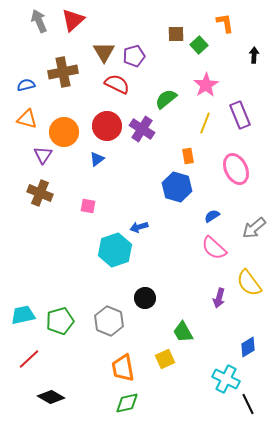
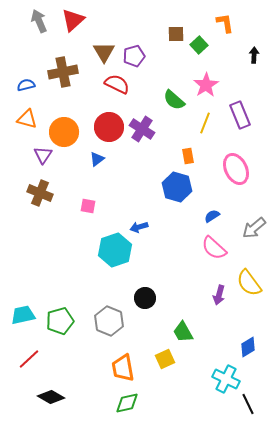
green semicircle at (166, 99): moved 8 px right, 1 px down; rotated 100 degrees counterclockwise
red circle at (107, 126): moved 2 px right, 1 px down
purple arrow at (219, 298): moved 3 px up
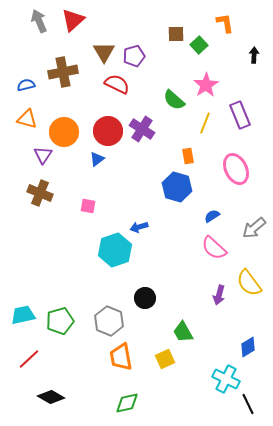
red circle at (109, 127): moved 1 px left, 4 px down
orange trapezoid at (123, 368): moved 2 px left, 11 px up
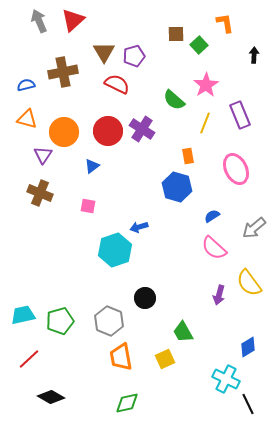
blue triangle at (97, 159): moved 5 px left, 7 px down
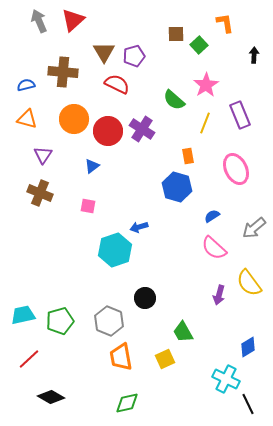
brown cross at (63, 72): rotated 16 degrees clockwise
orange circle at (64, 132): moved 10 px right, 13 px up
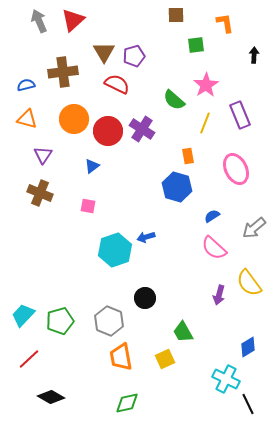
brown square at (176, 34): moved 19 px up
green square at (199, 45): moved 3 px left; rotated 36 degrees clockwise
brown cross at (63, 72): rotated 12 degrees counterclockwise
blue arrow at (139, 227): moved 7 px right, 10 px down
cyan trapezoid at (23, 315): rotated 35 degrees counterclockwise
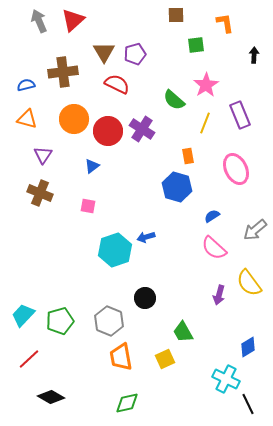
purple pentagon at (134, 56): moved 1 px right, 2 px up
gray arrow at (254, 228): moved 1 px right, 2 px down
